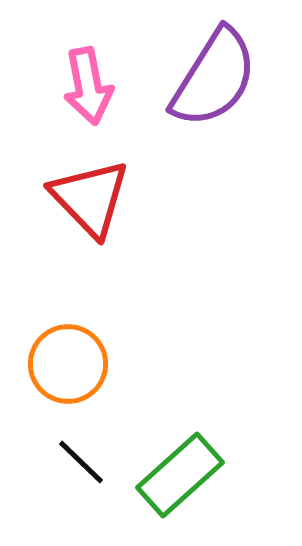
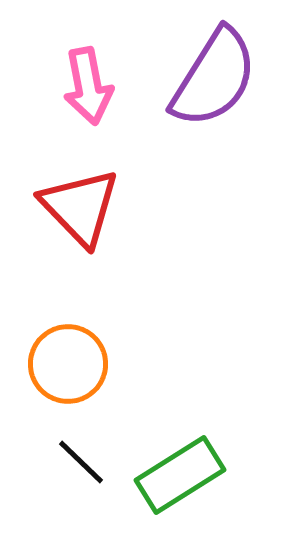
red triangle: moved 10 px left, 9 px down
green rectangle: rotated 10 degrees clockwise
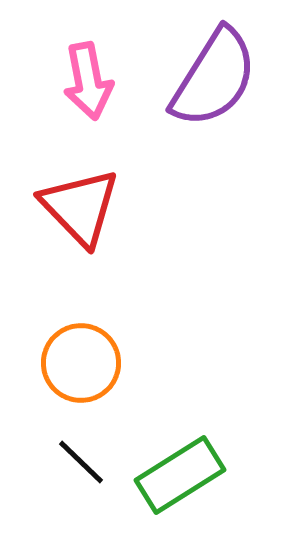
pink arrow: moved 5 px up
orange circle: moved 13 px right, 1 px up
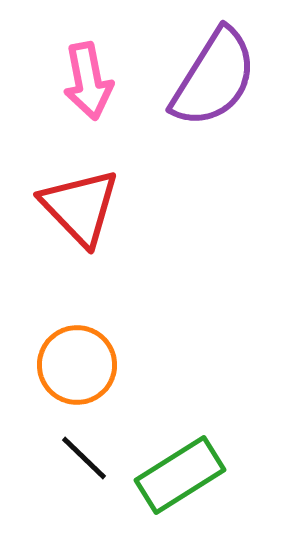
orange circle: moved 4 px left, 2 px down
black line: moved 3 px right, 4 px up
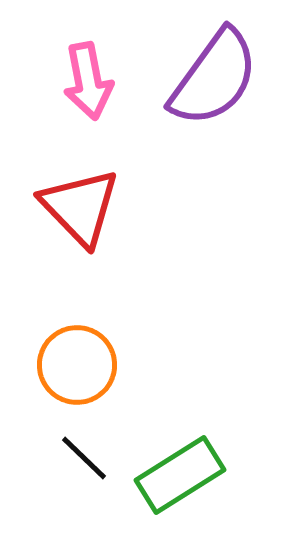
purple semicircle: rotated 4 degrees clockwise
